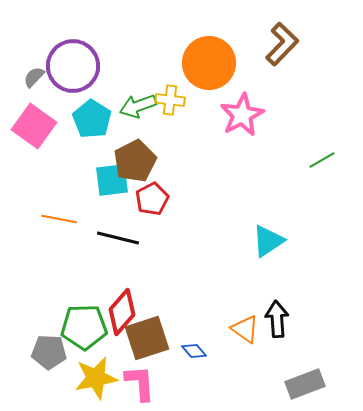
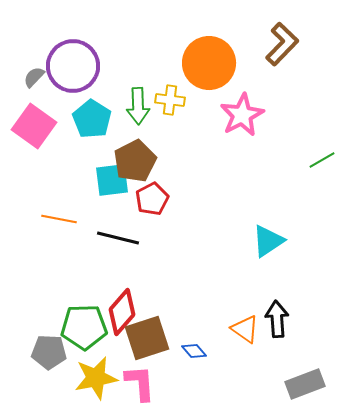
green arrow: rotated 72 degrees counterclockwise
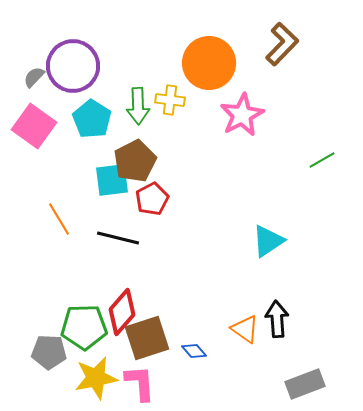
orange line: rotated 48 degrees clockwise
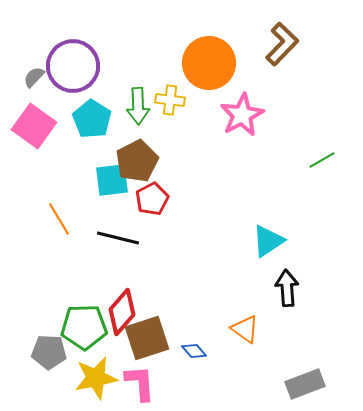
brown pentagon: moved 2 px right
black arrow: moved 10 px right, 31 px up
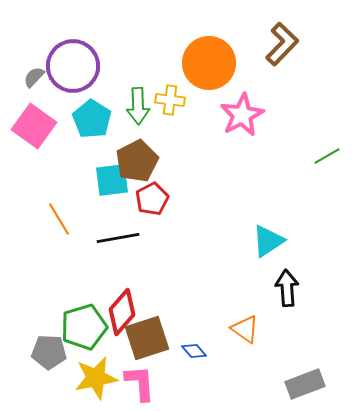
green line: moved 5 px right, 4 px up
black line: rotated 24 degrees counterclockwise
green pentagon: rotated 15 degrees counterclockwise
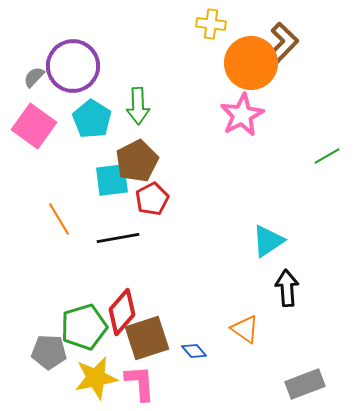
orange circle: moved 42 px right
yellow cross: moved 41 px right, 76 px up
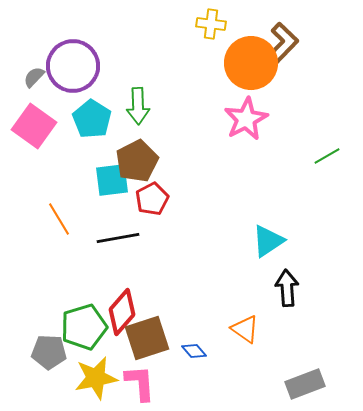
pink star: moved 4 px right, 4 px down
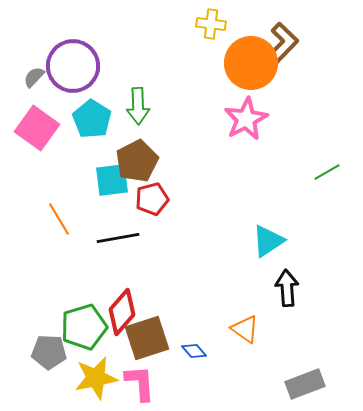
pink square: moved 3 px right, 2 px down
green line: moved 16 px down
red pentagon: rotated 12 degrees clockwise
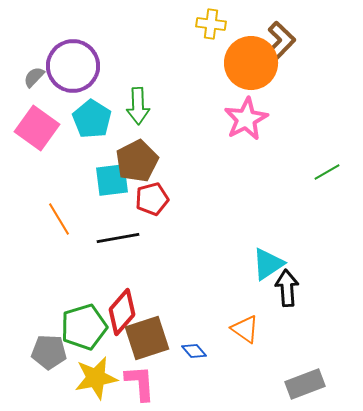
brown L-shape: moved 3 px left, 1 px up
cyan triangle: moved 23 px down
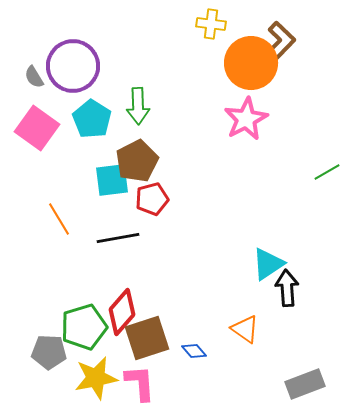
gray semicircle: rotated 75 degrees counterclockwise
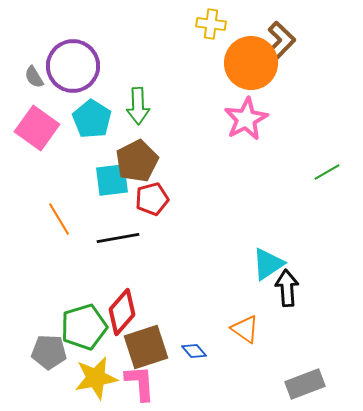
brown square: moved 1 px left, 9 px down
